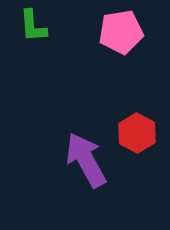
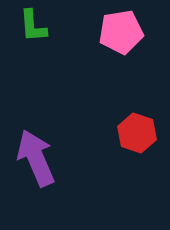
red hexagon: rotated 9 degrees counterclockwise
purple arrow: moved 50 px left, 2 px up; rotated 6 degrees clockwise
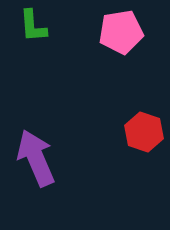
red hexagon: moved 7 px right, 1 px up
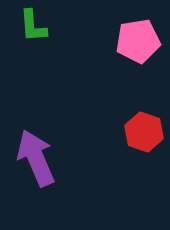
pink pentagon: moved 17 px right, 9 px down
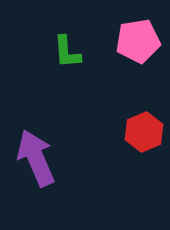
green L-shape: moved 34 px right, 26 px down
red hexagon: rotated 18 degrees clockwise
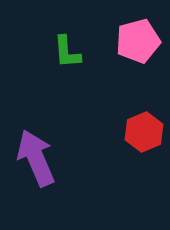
pink pentagon: rotated 6 degrees counterclockwise
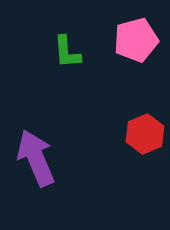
pink pentagon: moved 2 px left, 1 px up
red hexagon: moved 1 px right, 2 px down
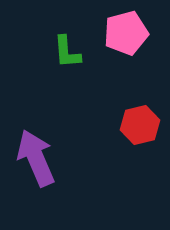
pink pentagon: moved 10 px left, 7 px up
red hexagon: moved 5 px left, 9 px up; rotated 9 degrees clockwise
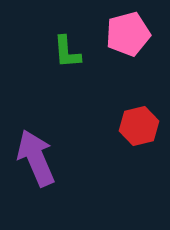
pink pentagon: moved 2 px right, 1 px down
red hexagon: moved 1 px left, 1 px down
